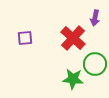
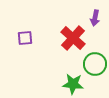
green star: moved 5 px down
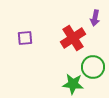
red cross: rotated 15 degrees clockwise
green circle: moved 2 px left, 3 px down
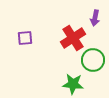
green circle: moved 7 px up
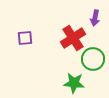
green circle: moved 1 px up
green star: moved 1 px right, 1 px up
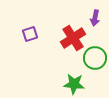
purple square: moved 5 px right, 4 px up; rotated 14 degrees counterclockwise
green circle: moved 2 px right, 1 px up
green star: moved 1 px down
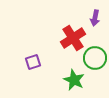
purple square: moved 3 px right, 28 px down
green star: moved 4 px up; rotated 20 degrees clockwise
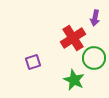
green circle: moved 1 px left
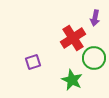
green star: moved 2 px left
